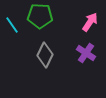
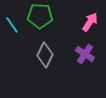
purple cross: moved 1 px left, 1 px down
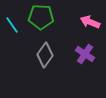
green pentagon: moved 1 px right, 1 px down
pink arrow: rotated 102 degrees counterclockwise
gray diamond: rotated 10 degrees clockwise
